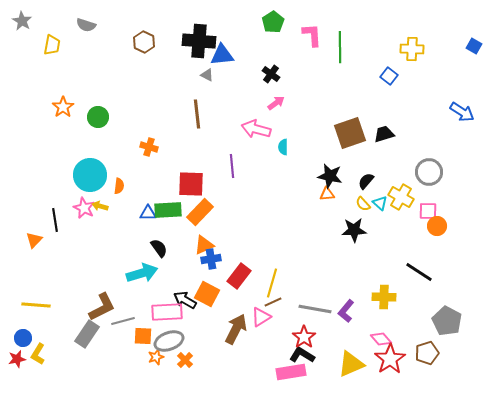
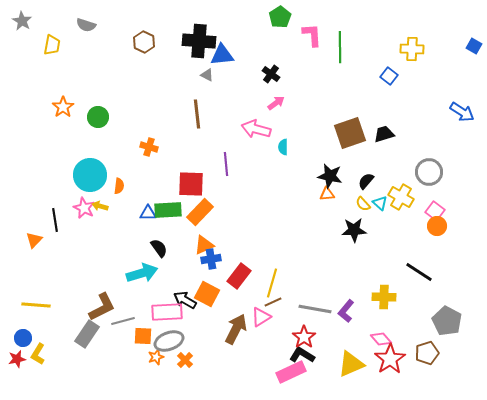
green pentagon at (273, 22): moved 7 px right, 5 px up
purple line at (232, 166): moved 6 px left, 2 px up
pink square at (428, 211): moved 7 px right; rotated 36 degrees clockwise
pink rectangle at (291, 372): rotated 16 degrees counterclockwise
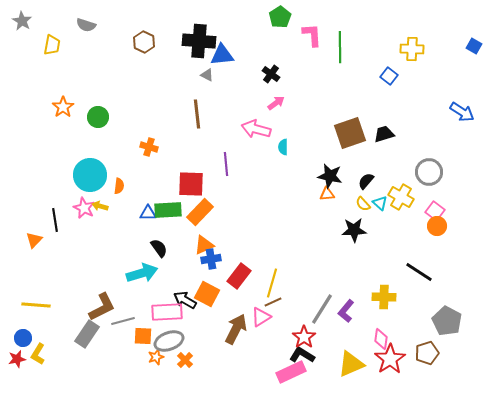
gray line at (315, 309): moved 7 px right; rotated 68 degrees counterclockwise
pink diamond at (381, 339): rotated 50 degrees clockwise
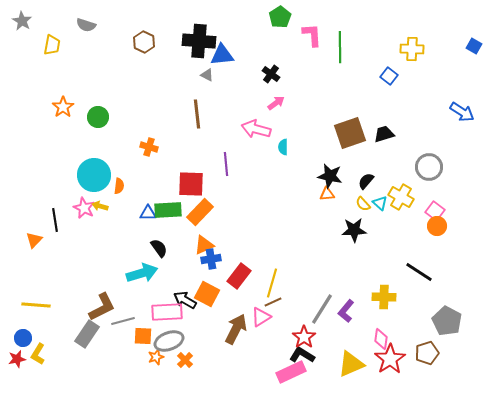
gray circle at (429, 172): moved 5 px up
cyan circle at (90, 175): moved 4 px right
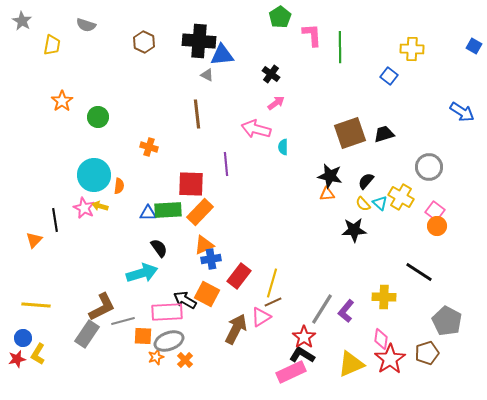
orange star at (63, 107): moved 1 px left, 6 px up
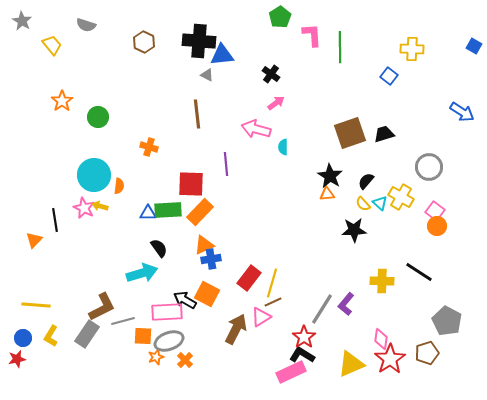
yellow trapezoid at (52, 45): rotated 50 degrees counterclockwise
black star at (330, 176): rotated 20 degrees clockwise
red rectangle at (239, 276): moved 10 px right, 2 px down
yellow cross at (384, 297): moved 2 px left, 16 px up
purple L-shape at (346, 311): moved 7 px up
yellow L-shape at (38, 354): moved 13 px right, 18 px up
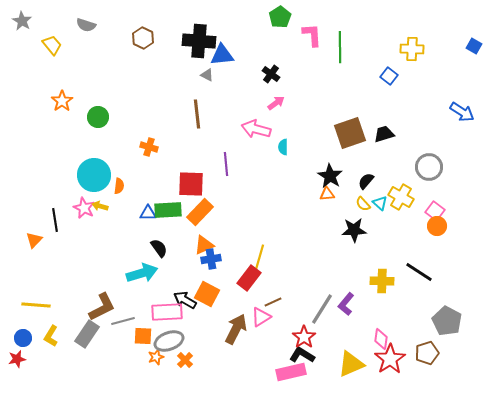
brown hexagon at (144, 42): moved 1 px left, 4 px up
yellow line at (272, 283): moved 13 px left, 24 px up
pink rectangle at (291, 372): rotated 12 degrees clockwise
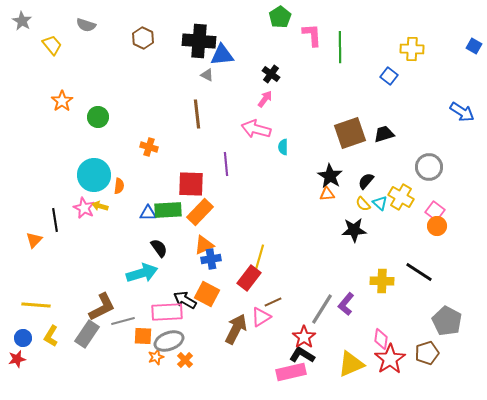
pink arrow at (276, 103): moved 11 px left, 4 px up; rotated 18 degrees counterclockwise
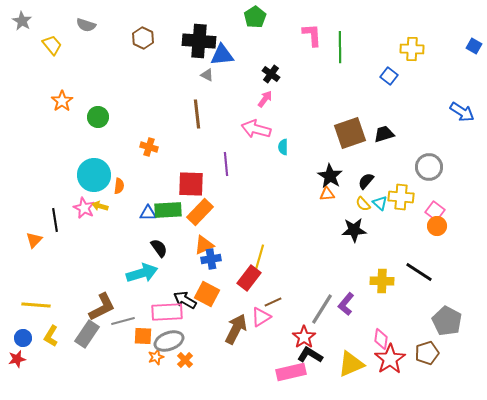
green pentagon at (280, 17): moved 25 px left
yellow cross at (401, 197): rotated 25 degrees counterclockwise
black L-shape at (302, 355): moved 8 px right
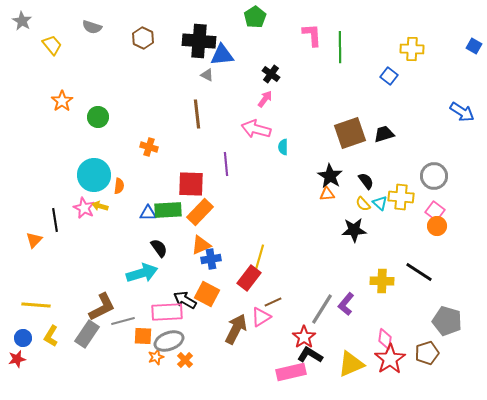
gray semicircle at (86, 25): moved 6 px right, 2 px down
gray circle at (429, 167): moved 5 px right, 9 px down
black semicircle at (366, 181): rotated 102 degrees clockwise
orange triangle at (204, 245): moved 3 px left
gray pentagon at (447, 321): rotated 12 degrees counterclockwise
pink diamond at (381, 339): moved 4 px right
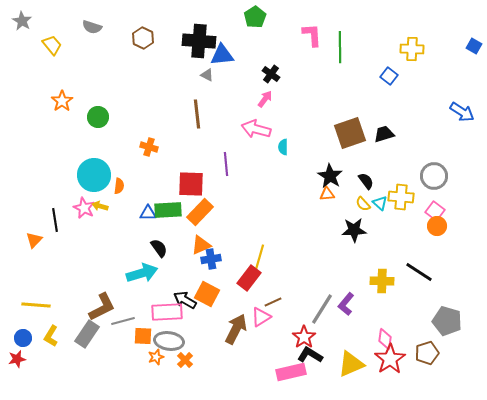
gray ellipse at (169, 341): rotated 28 degrees clockwise
